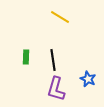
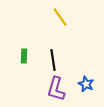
yellow line: rotated 24 degrees clockwise
green rectangle: moved 2 px left, 1 px up
blue star: moved 2 px left, 5 px down
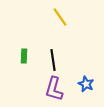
purple L-shape: moved 2 px left
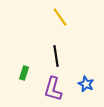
green rectangle: moved 17 px down; rotated 16 degrees clockwise
black line: moved 3 px right, 4 px up
purple L-shape: moved 1 px left
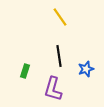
black line: moved 3 px right
green rectangle: moved 1 px right, 2 px up
blue star: moved 15 px up; rotated 28 degrees clockwise
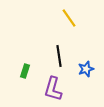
yellow line: moved 9 px right, 1 px down
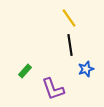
black line: moved 11 px right, 11 px up
green rectangle: rotated 24 degrees clockwise
purple L-shape: rotated 35 degrees counterclockwise
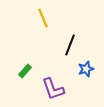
yellow line: moved 26 px left; rotated 12 degrees clockwise
black line: rotated 30 degrees clockwise
